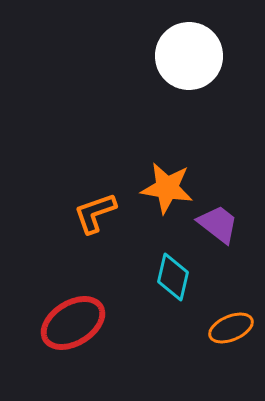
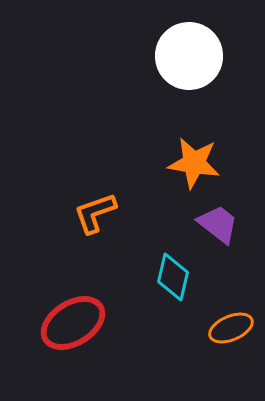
orange star: moved 27 px right, 25 px up
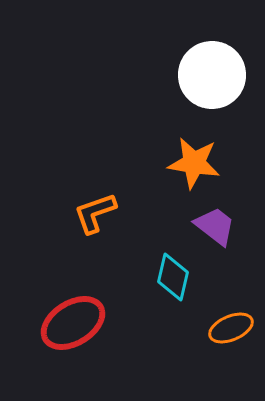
white circle: moved 23 px right, 19 px down
purple trapezoid: moved 3 px left, 2 px down
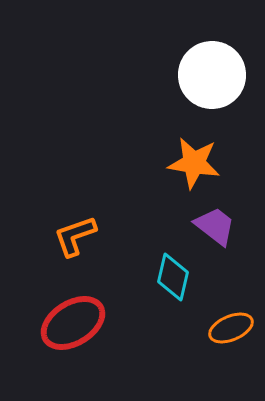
orange L-shape: moved 20 px left, 23 px down
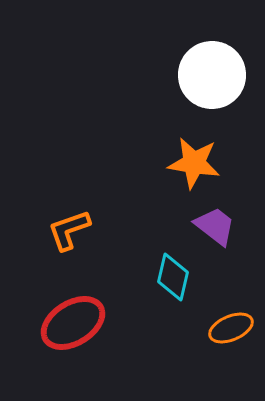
orange L-shape: moved 6 px left, 6 px up
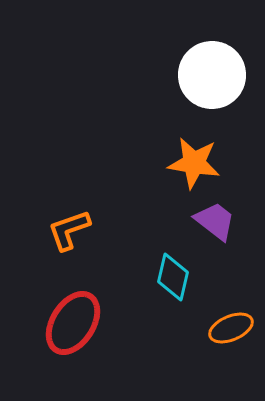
purple trapezoid: moved 5 px up
red ellipse: rotated 26 degrees counterclockwise
